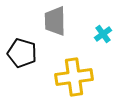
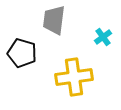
gray trapezoid: moved 1 px left, 1 px up; rotated 8 degrees clockwise
cyan cross: moved 3 px down
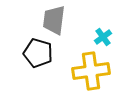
black pentagon: moved 16 px right
yellow cross: moved 17 px right, 6 px up
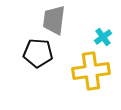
black pentagon: rotated 12 degrees counterclockwise
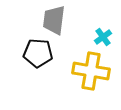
yellow cross: rotated 18 degrees clockwise
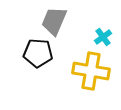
gray trapezoid: moved 1 px down; rotated 16 degrees clockwise
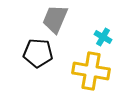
gray trapezoid: moved 1 px right, 2 px up
cyan cross: rotated 24 degrees counterclockwise
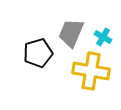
gray trapezoid: moved 16 px right, 14 px down
black pentagon: rotated 20 degrees counterclockwise
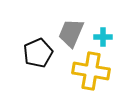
cyan cross: rotated 30 degrees counterclockwise
black pentagon: rotated 8 degrees counterclockwise
